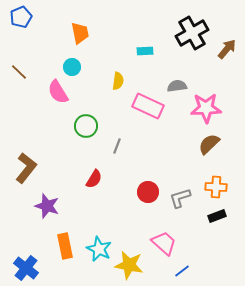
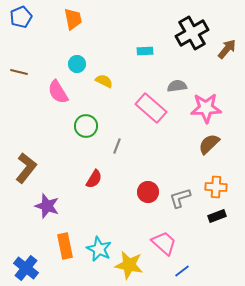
orange trapezoid: moved 7 px left, 14 px up
cyan circle: moved 5 px right, 3 px up
brown line: rotated 30 degrees counterclockwise
yellow semicircle: moved 14 px left; rotated 72 degrees counterclockwise
pink rectangle: moved 3 px right, 2 px down; rotated 16 degrees clockwise
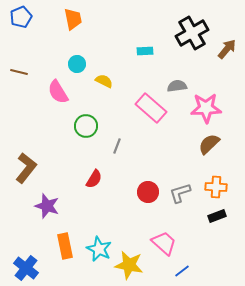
gray L-shape: moved 5 px up
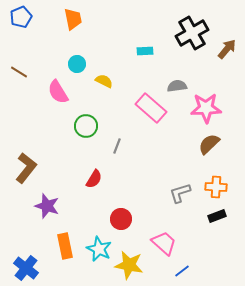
brown line: rotated 18 degrees clockwise
red circle: moved 27 px left, 27 px down
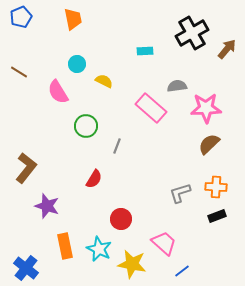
yellow star: moved 3 px right, 1 px up
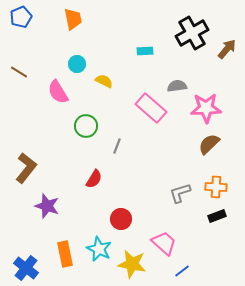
orange rectangle: moved 8 px down
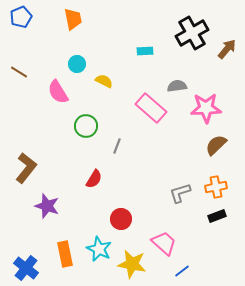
brown semicircle: moved 7 px right, 1 px down
orange cross: rotated 15 degrees counterclockwise
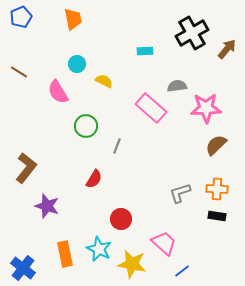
orange cross: moved 1 px right, 2 px down; rotated 15 degrees clockwise
black rectangle: rotated 30 degrees clockwise
blue cross: moved 3 px left
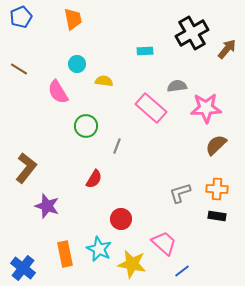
brown line: moved 3 px up
yellow semicircle: rotated 18 degrees counterclockwise
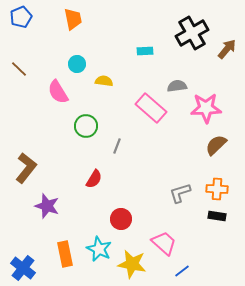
brown line: rotated 12 degrees clockwise
